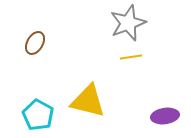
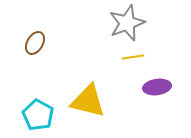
gray star: moved 1 px left
yellow line: moved 2 px right
purple ellipse: moved 8 px left, 29 px up
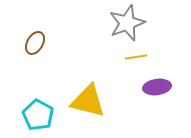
yellow line: moved 3 px right
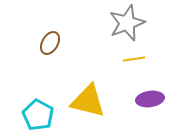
brown ellipse: moved 15 px right
yellow line: moved 2 px left, 2 px down
purple ellipse: moved 7 px left, 12 px down
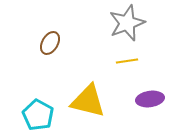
yellow line: moved 7 px left, 2 px down
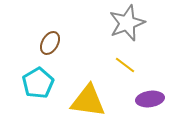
yellow line: moved 2 px left, 4 px down; rotated 45 degrees clockwise
yellow triangle: rotated 6 degrees counterclockwise
cyan pentagon: moved 32 px up; rotated 12 degrees clockwise
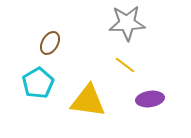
gray star: rotated 18 degrees clockwise
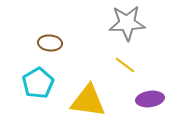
brown ellipse: rotated 65 degrees clockwise
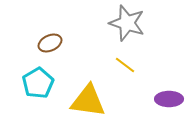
gray star: rotated 21 degrees clockwise
brown ellipse: rotated 30 degrees counterclockwise
purple ellipse: moved 19 px right; rotated 8 degrees clockwise
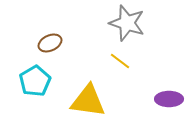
yellow line: moved 5 px left, 4 px up
cyan pentagon: moved 3 px left, 2 px up
